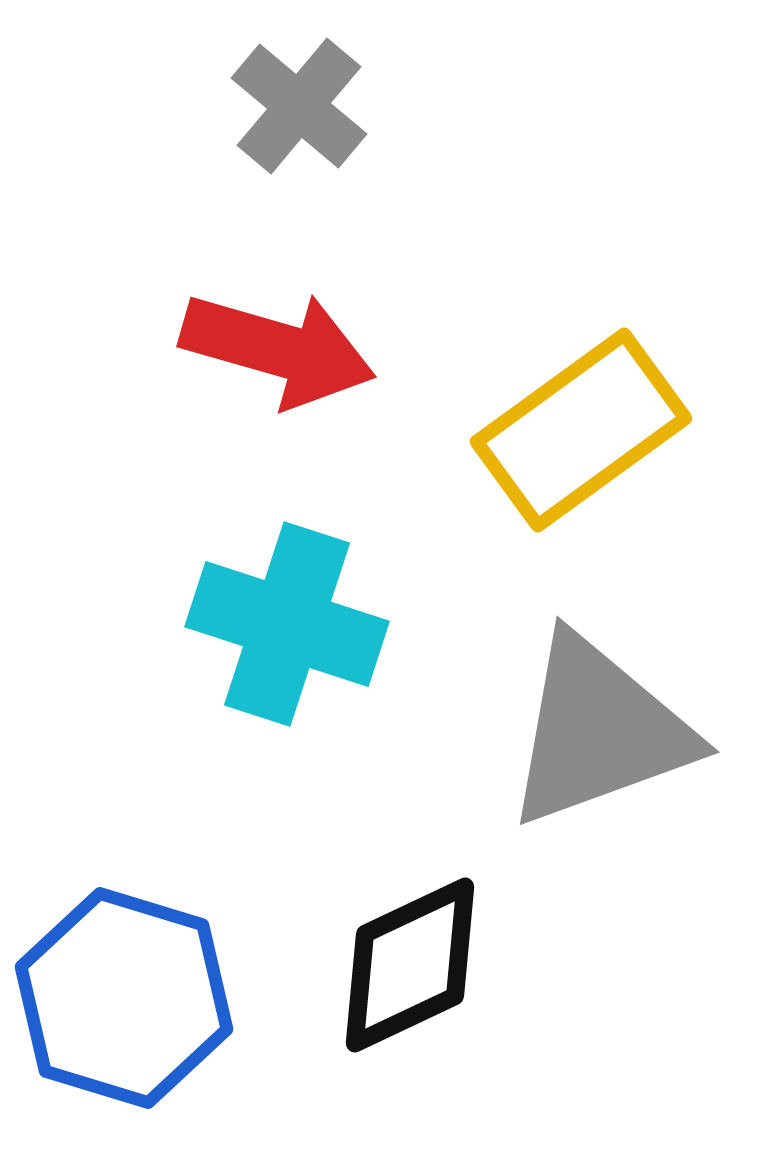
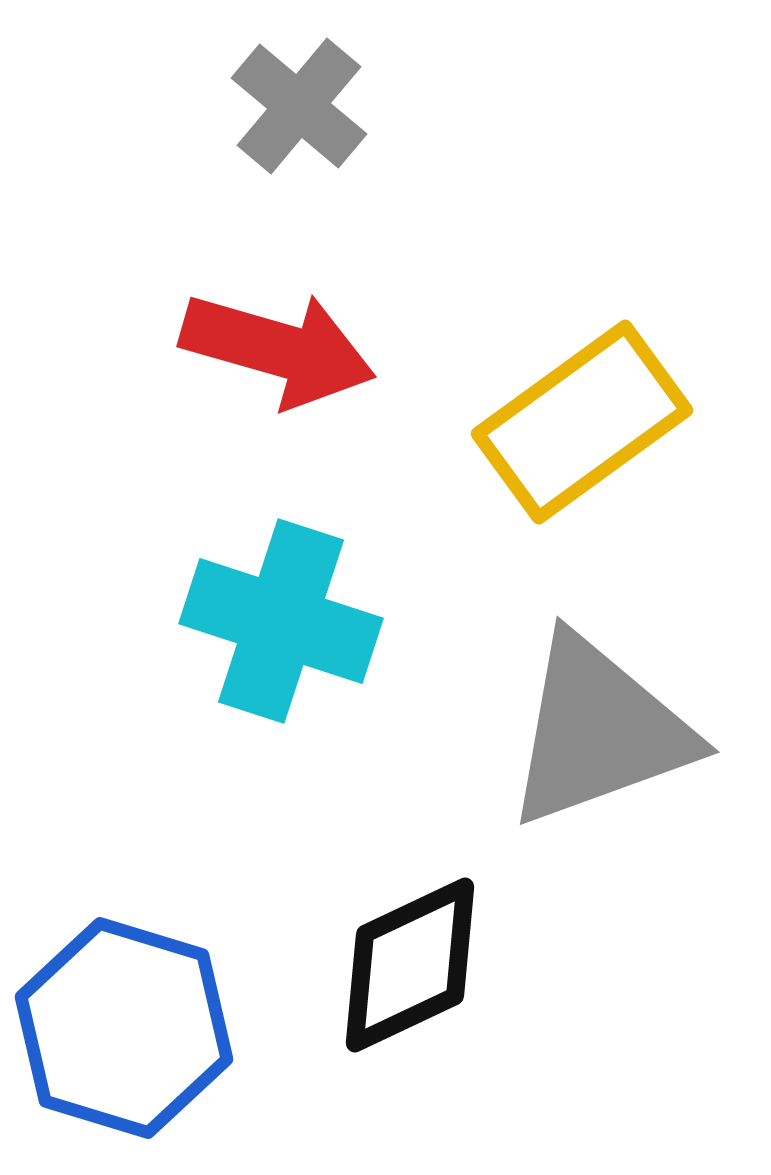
yellow rectangle: moved 1 px right, 8 px up
cyan cross: moved 6 px left, 3 px up
blue hexagon: moved 30 px down
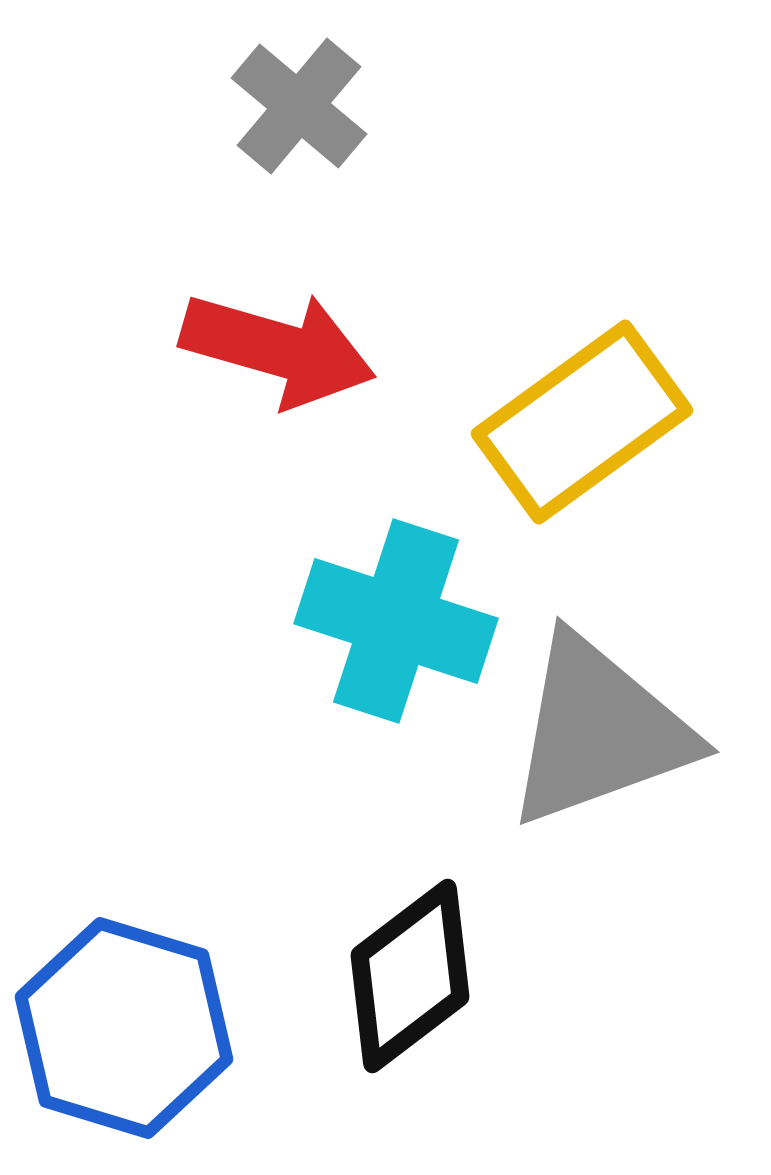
cyan cross: moved 115 px right
black diamond: moved 11 px down; rotated 12 degrees counterclockwise
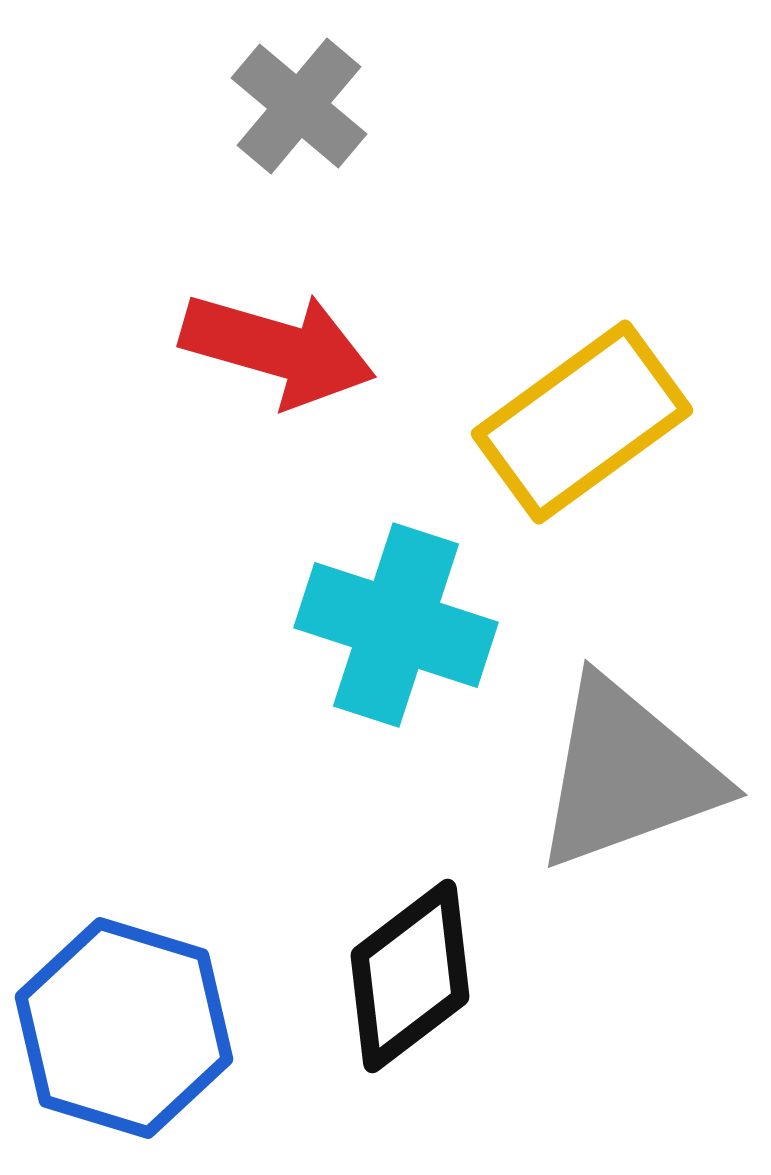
cyan cross: moved 4 px down
gray triangle: moved 28 px right, 43 px down
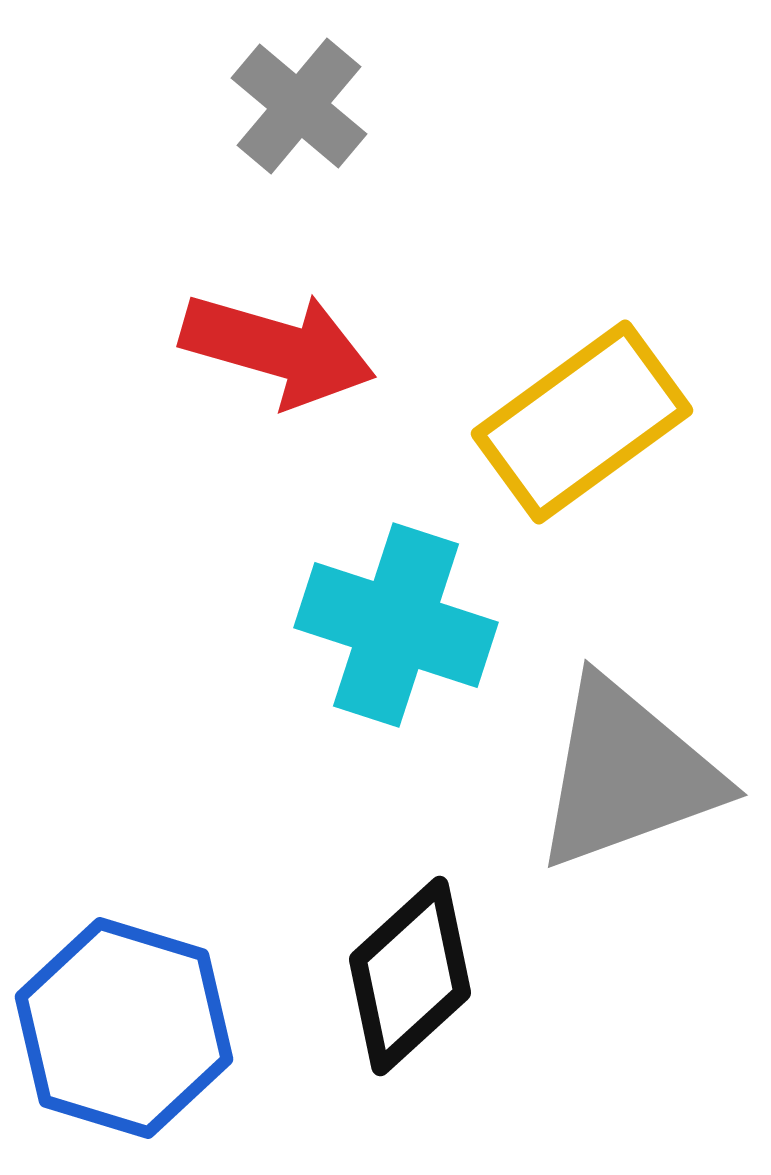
black diamond: rotated 5 degrees counterclockwise
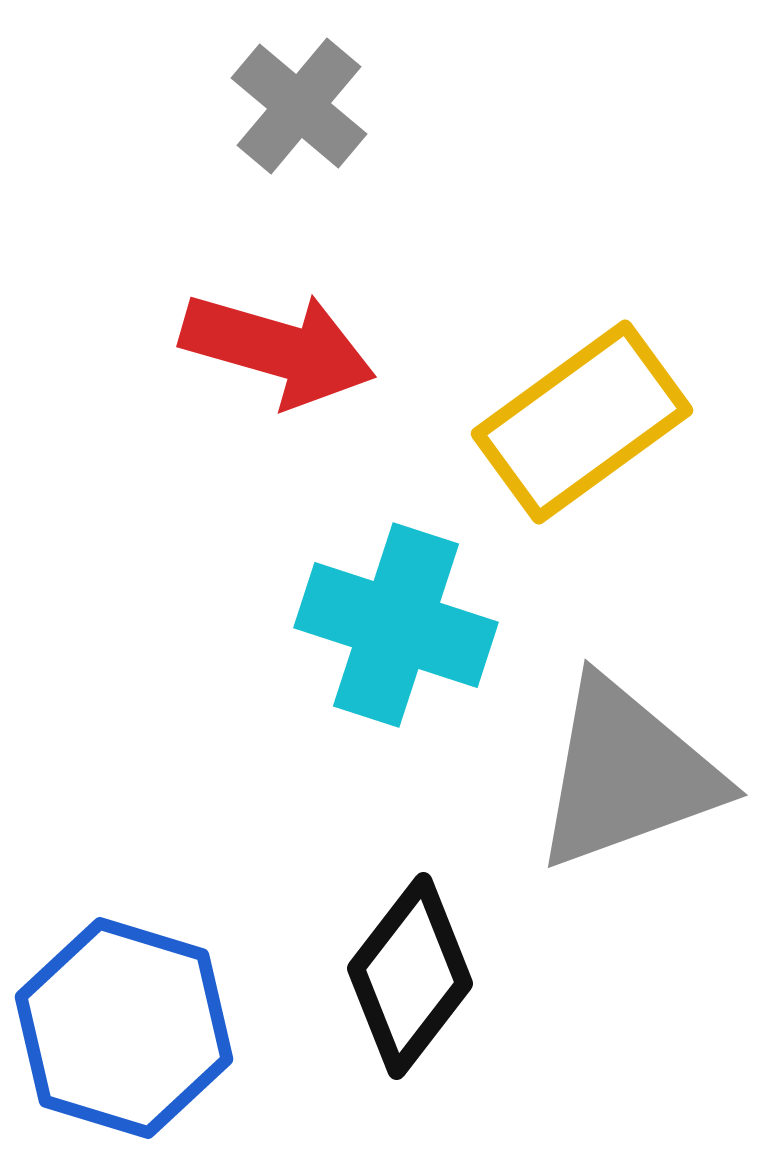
black diamond: rotated 10 degrees counterclockwise
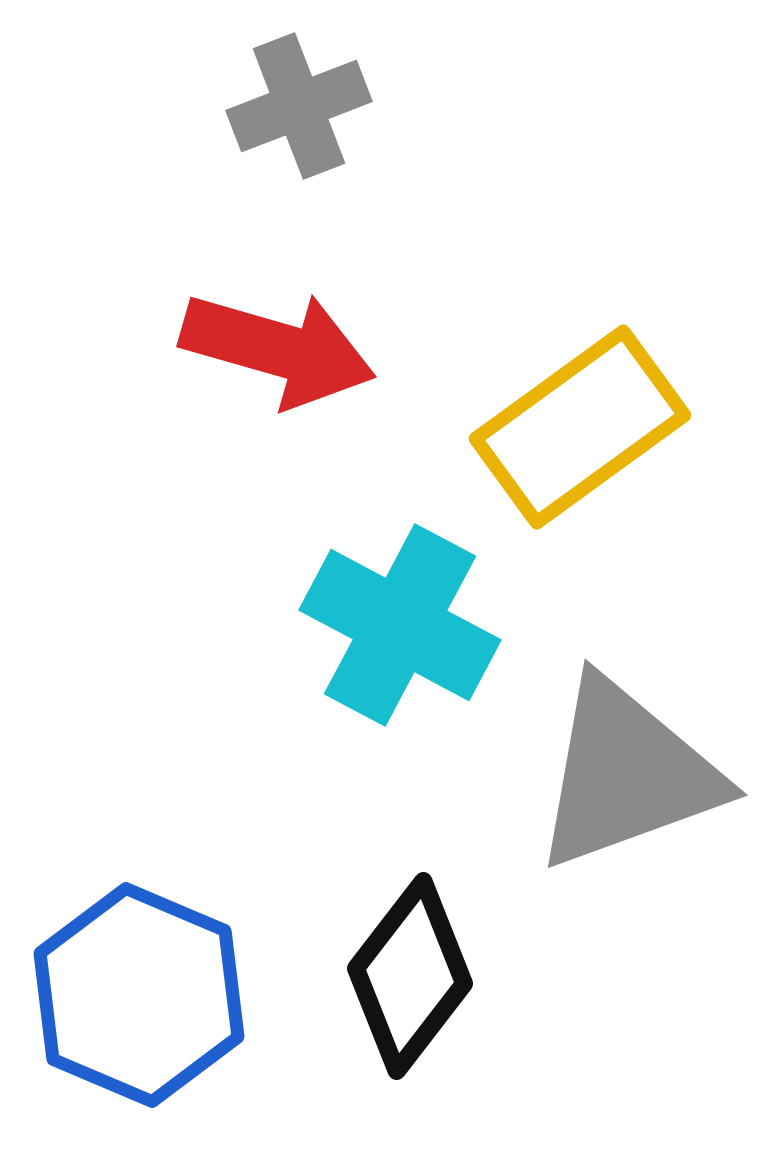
gray cross: rotated 29 degrees clockwise
yellow rectangle: moved 2 px left, 5 px down
cyan cross: moved 4 px right; rotated 10 degrees clockwise
blue hexagon: moved 15 px right, 33 px up; rotated 6 degrees clockwise
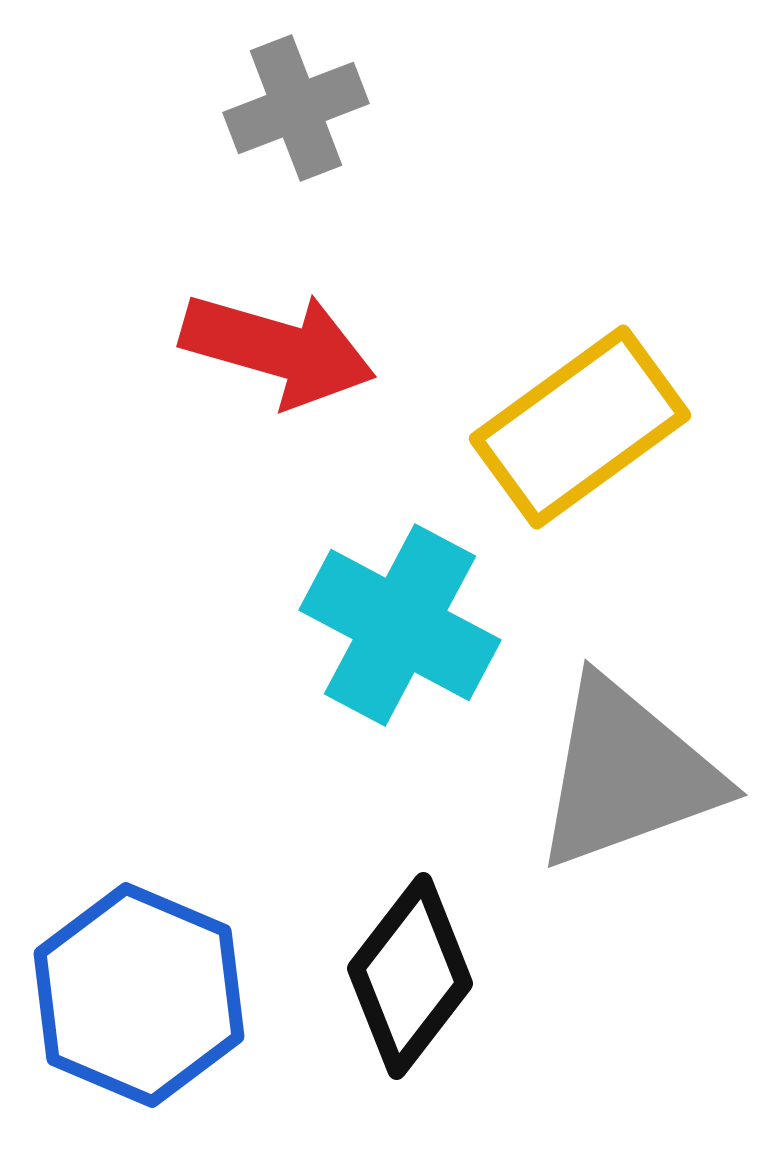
gray cross: moved 3 px left, 2 px down
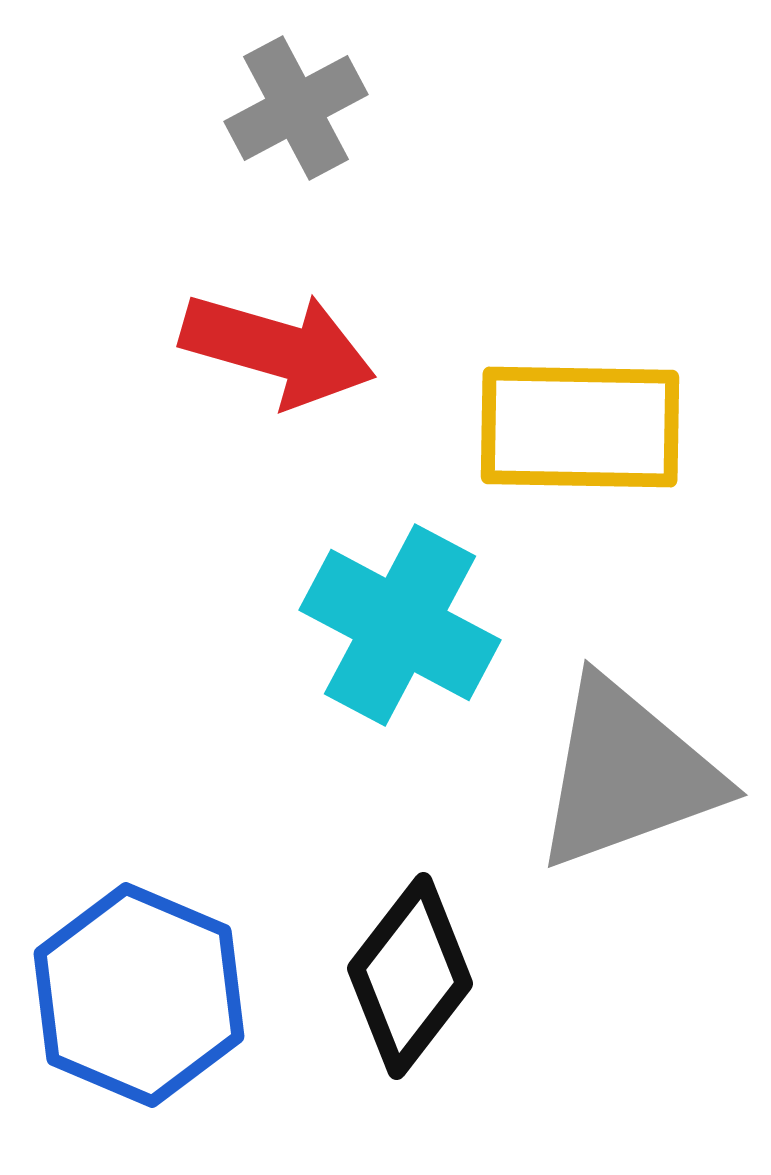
gray cross: rotated 7 degrees counterclockwise
yellow rectangle: rotated 37 degrees clockwise
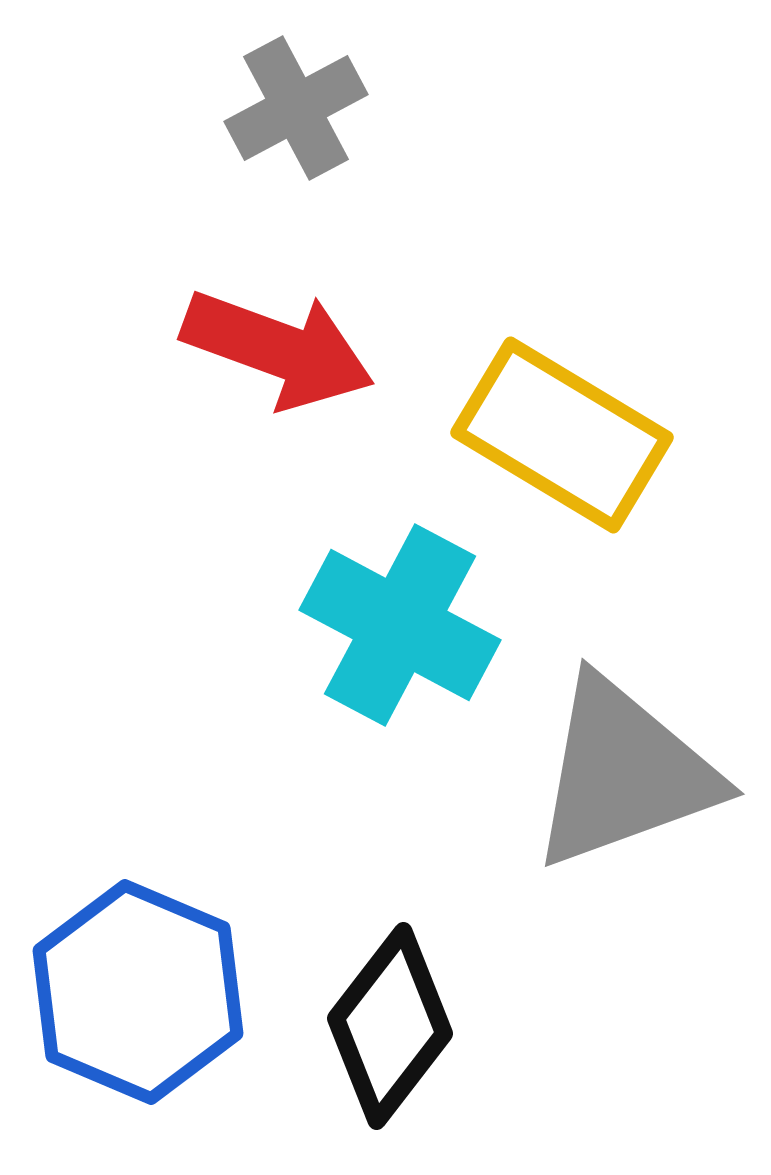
red arrow: rotated 4 degrees clockwise
yellow rectangle: moved 18 px left, 8 px down; rotated 30 degrees clockwise
gray triangle: moved 3 px left, 1 px up
black diamond: moved 20 px left, 50 px down
blue hexagon: moved 1 px left, 3 px up
